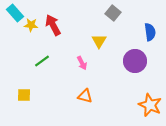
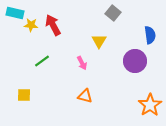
cyan rectangle: rotated 36 degrees counterclockwise
blue semicircle: moved 3 px down
orange star: rotated 15 degrees clockwise
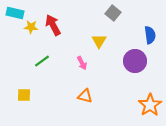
yellow star: moved 2 px down
